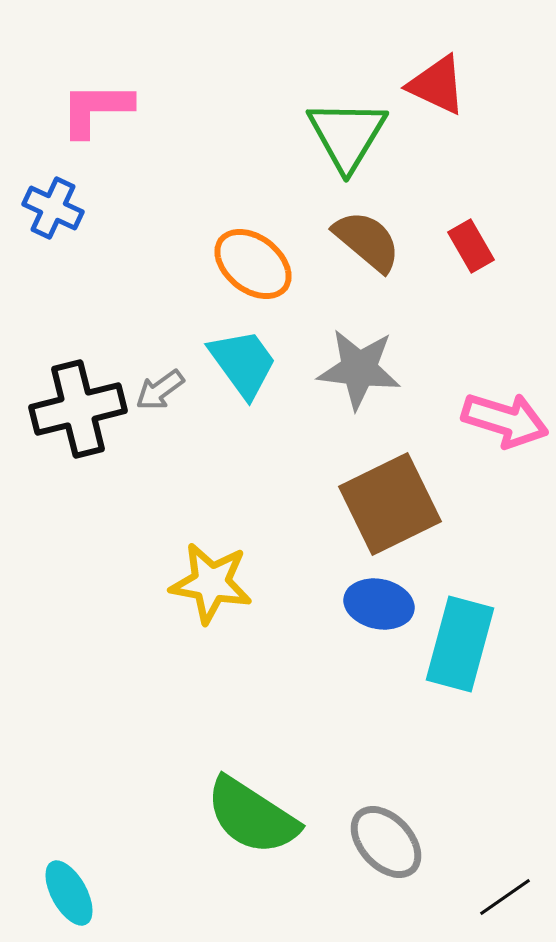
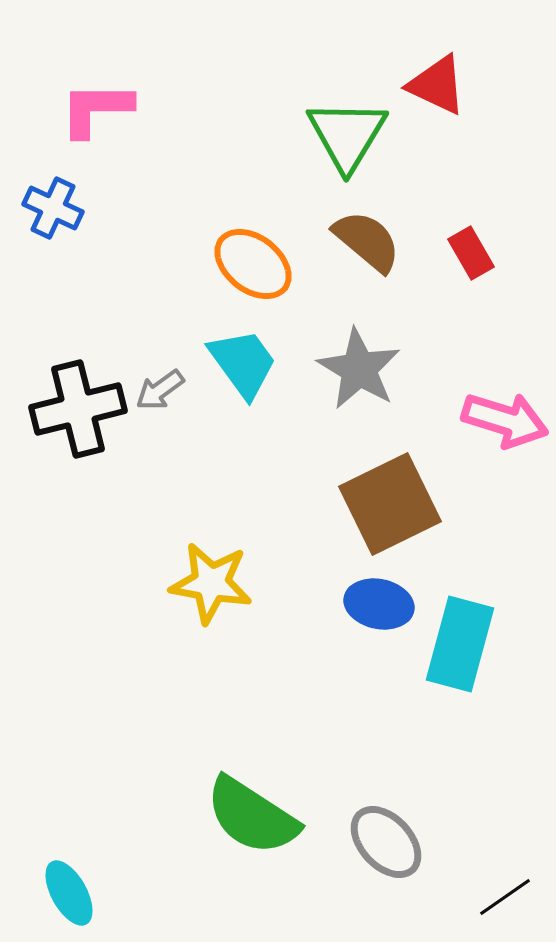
red rectangle: moved 7 px down
gray star: rotated 24 degrees clockwise
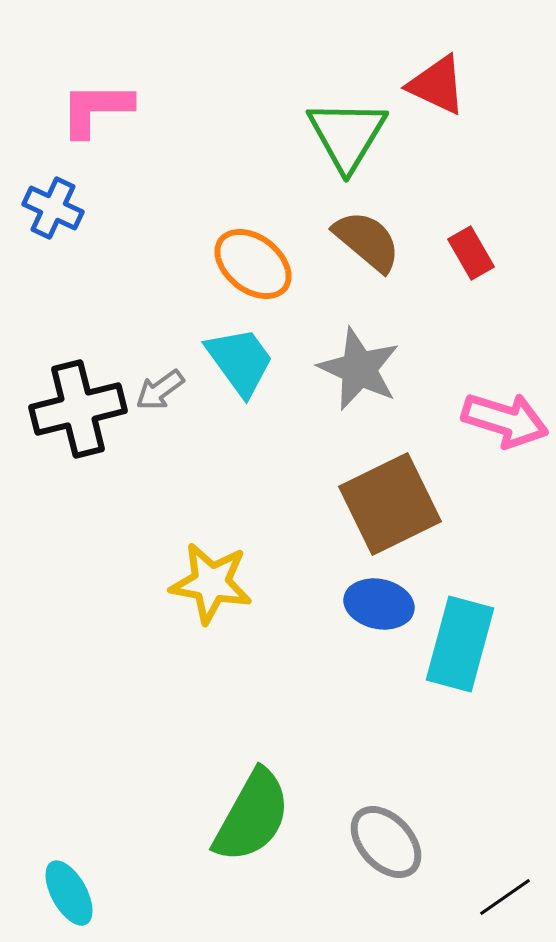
cyan trapezoid: moved 3 px left, 2 px up
gray star: rotated 6 degrees counterclockwise
green semicircle: rotated 94 degrees counterclockwise
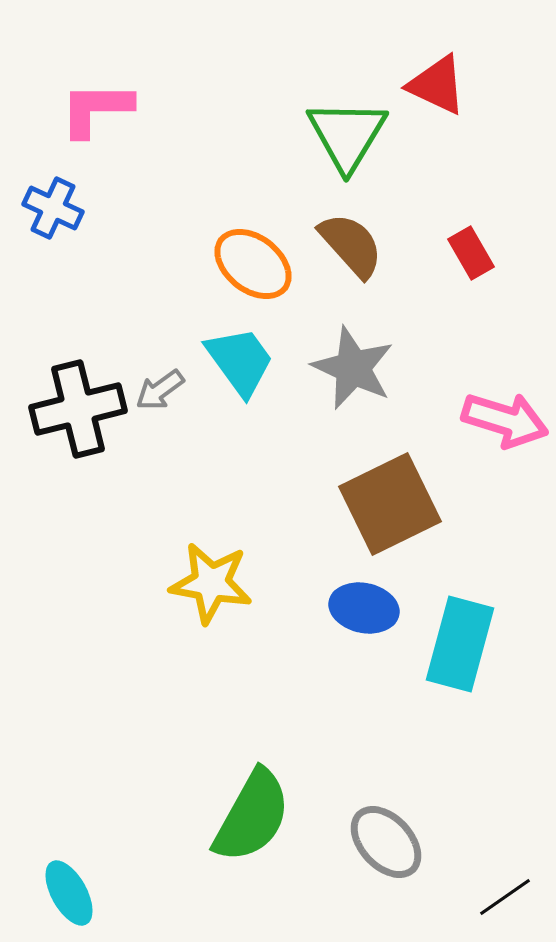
brown semicircle: moved 16 px left, 4 px down; rotated 8 degrees clockwise
gray star: moved 6 px left, 1 px up
blue ellipse: moved 15 px left, 4 px down
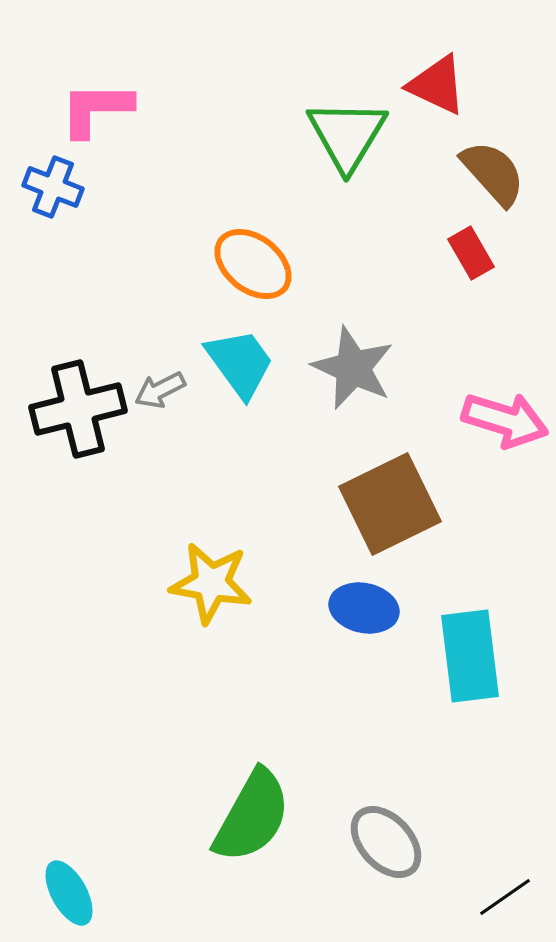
blue cross: moved 21 px up; rotated 4 degrees counterclockwise
brown semicircle: moved 142 px right, 72 px up
cyan trapezoid: moved 2 px down
gray arrow: rotated 9 degrees clockwise
cyan rectangle: moved 10 px right, 12 px down; rotated 22 degrees counterclockwise
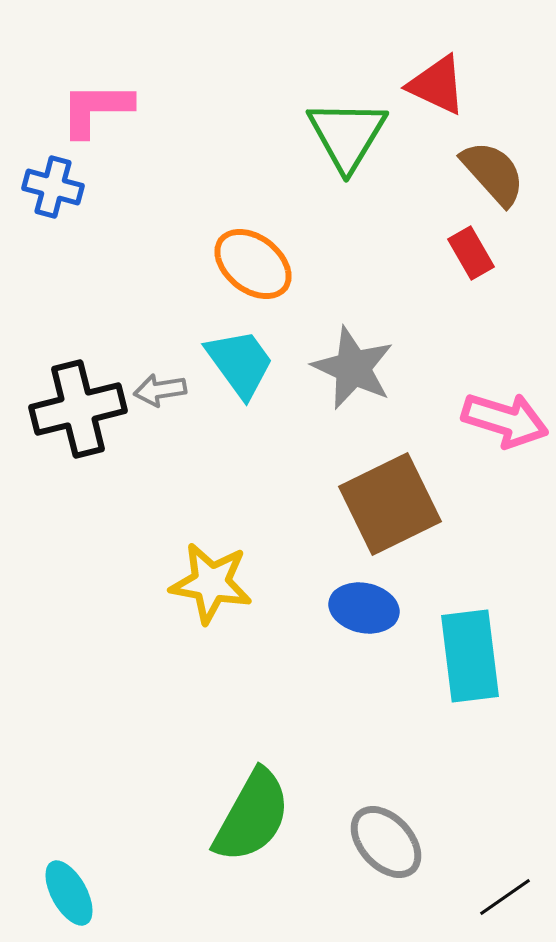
blue cross: rotated 6 degrees counterclockwise
gray arrow: rotated 18 degrees clockwise
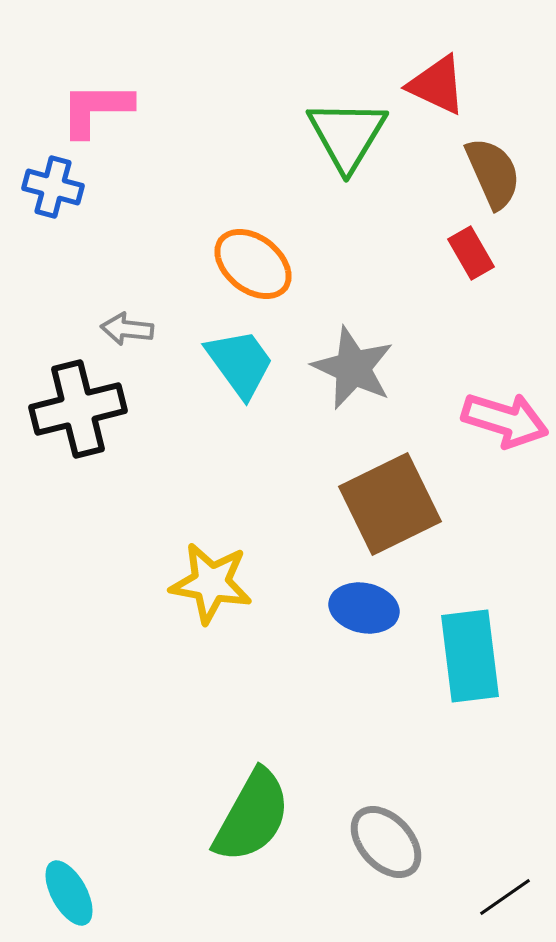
brown semicircle: rotated 18 degrees clockwise
gray arrow: moved 33 px left, 61 px up; rotated 15 degrees clockwise
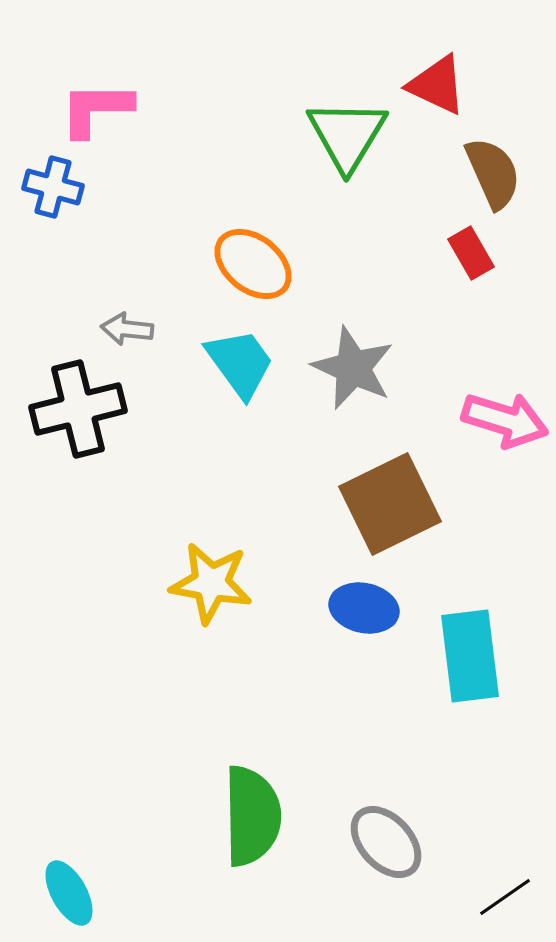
green semicircle: rotated 30 degrees counterclockwise
